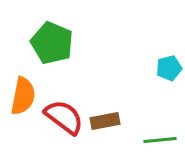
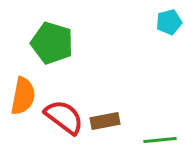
green pentagon: rotated 6 degrees counterclockwise
cyan pentagon: moved 46 px up
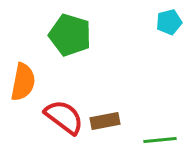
green pentagon: moved 18 px right, 8 px up
orange semicircle: moved 14 px up
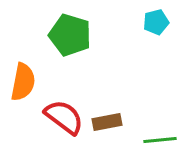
cyan pentagon: moved 13 px left
brown rectangle: moved 2 px right, 1 px down
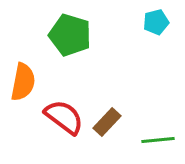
brown rectangle: rotated 36 degrees counterclockwise
green line: moved 2 px left
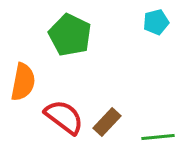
green pentagon: rotated 9 degrees clockwise
green line: moved 3 px up
